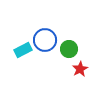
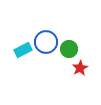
blue circle: moved 1 px right, 2 px down
red star: moved 1 px up
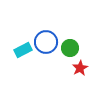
green circle: moved 1 px right, 1 px up
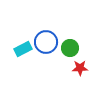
cyan rectangle: moved 1 px up
red star: rotated 28 degrees clockwise
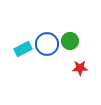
blue circle: moved 1 px right, 2 px down
green circle: moved 7 px up
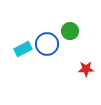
green circle: moved 10 px up
red star: moved 6 px right, 1 px down
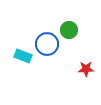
green circle: moved 1 px left, 1 px up
cyan rectangle: moved 7 px down; rotated 48 degrees clockwise
